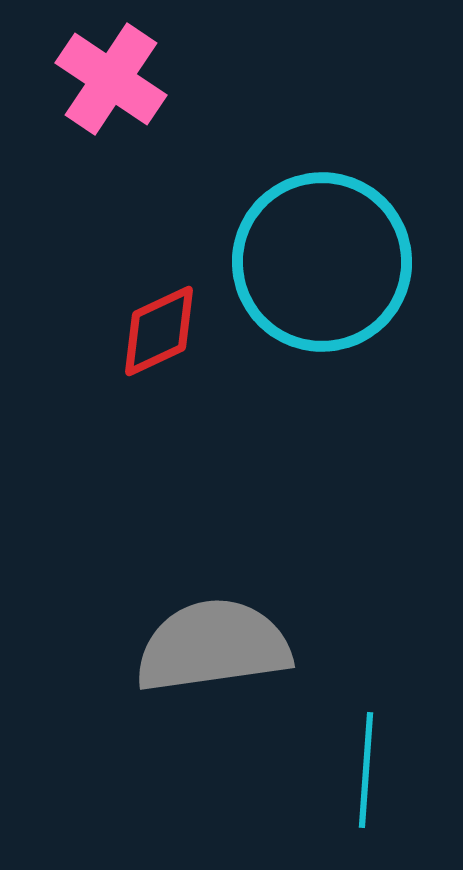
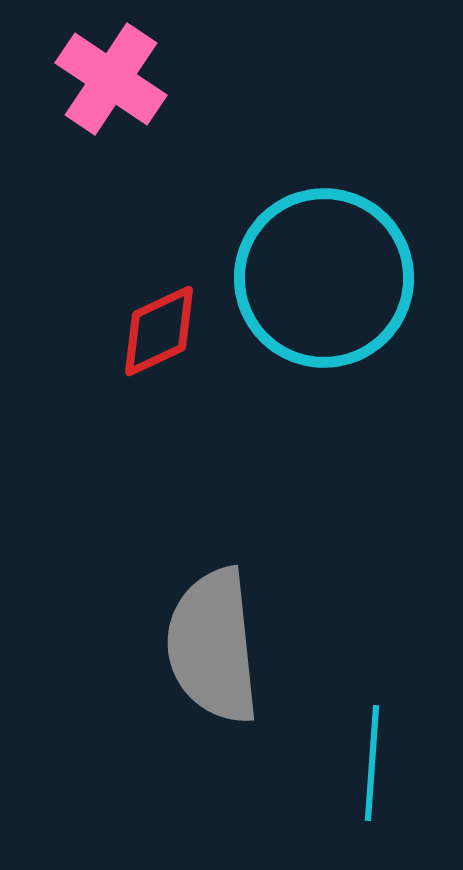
cyan circle: moved 2 px right, 16 px down
gray semicircle: rotated 88 degrees counterclockwise
cyan line: moved 6 px right, 7 px up
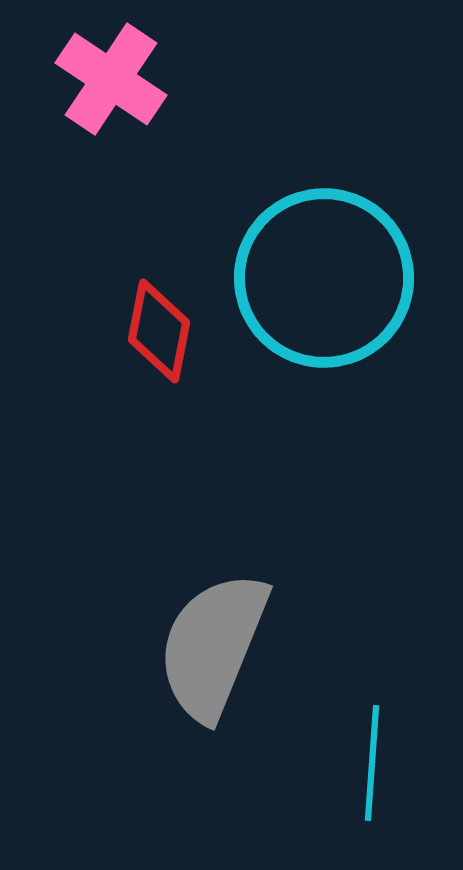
red diamond: rotated 54 degrees counterclockwise
gray semicircle: rotated 28 degrees clockwise
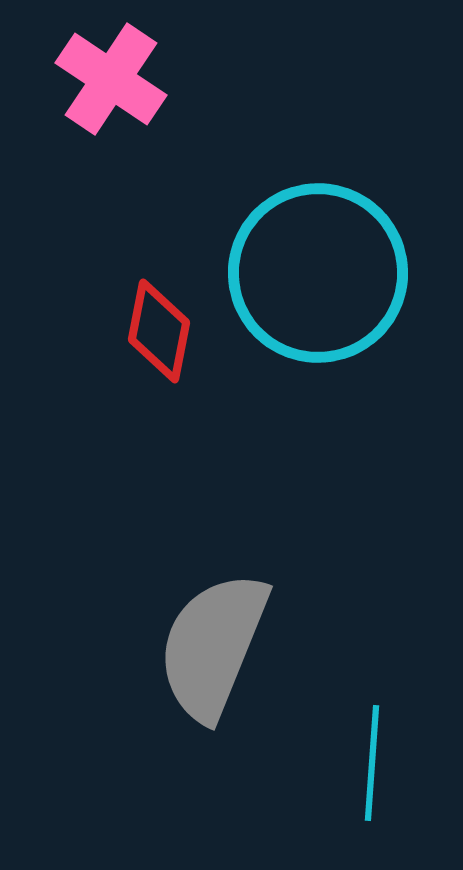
cyan circle: moved 6 px left, 5 px up
